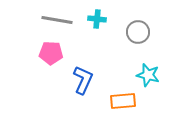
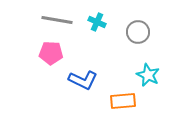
cyan cross: moved 3 px down; rotated 18 degrees clockwise
cyan star: rotated 10 degrees clockwise
blue L-shape: rotated 92 degrees clockwise
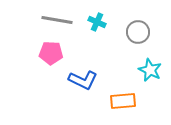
cyan star: moved 2 px right, 5 px up
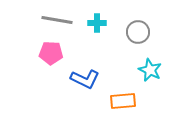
cyan cross: moved 1 px down; rotated 24 degrees counterclockwise
blue L-shape: moved 2 px right, 1 px up
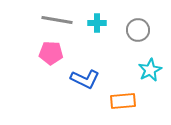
gray circle: moved 2 px up
cyan star: rotated 20 degrees clockwise
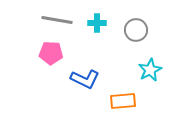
gray circle: moved 2 px left
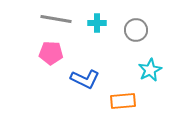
gray line: moved 1 px left, 1 px up
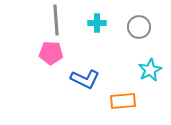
gray line: moved 1 px down; rotated 76 degrees clockwise
gray circle: moved 3 px right, 3 px up
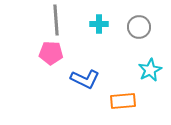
cyan cross: moved 2 px right, 1 px down
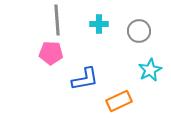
gray line: moved 1 px right
gray circle: moved 4 px down
blue L-shape: rotated 36 degrees counterclockwise
orange rectangle: moved 4 px left; rotated 20 degrees counterclockwise
